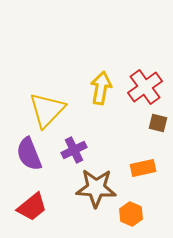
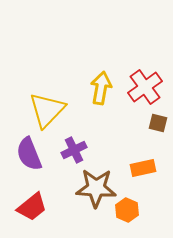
orange hexagon: moved 4 px left, 4 px up
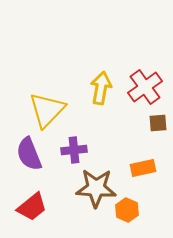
brown square: rotated 18 degrees counterclockwise
purple cross: rotated 20 degrees clockwise
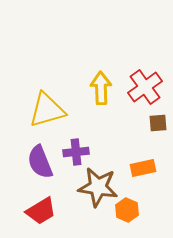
yellow arrow: rotated 12 degrees counterclockwise
yellow triangle: rotated 30 degrees clockwise
purple cross: moved 2 px right, 2 px down
purple semicircle: moved 11 px right, 8 px down
brown star: moved 2 px right, 1 px up; rotated 6 degrees clockwise
red trapezoid: moved 9 px right, 4 px down; rotated 8 degrees clockwise
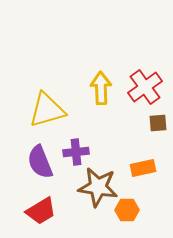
orange hexagon: rotated 25 degrees counterclockwise
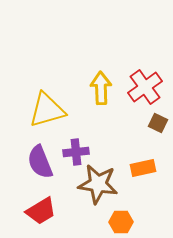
brown square: rotated 30 degrees clockwise
brown star: moved 3 px up
orange hexagon: moved 6 px left, 12 px down
